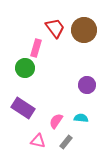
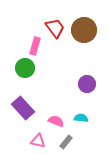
pink rectangle: moved 1 px left, 2 px up
purple circle: moved 1 px up
purple rectangle: rotated 15 degrees clockwise
pink semicircle: rotated 77 degrees clockwise
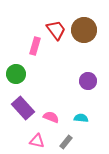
red trapezoid: moved 1 px right, 2 px down
green circle: moved 9 px left, 6 px down
purple circle: moved 1 px right, 3 px up
pink semicircle: moved 5 px left, 4 px up
pink triangle: moved 1 px left
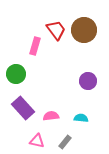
pink semicircle: moved 1 px up; rotated 28 degrees counterclockwise
gray rectangle: moved 1 px left
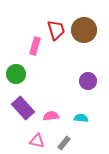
red trapezoid: rotated 20 degrees clockwise
gray rectangle: moved 1 px left, 1 px down
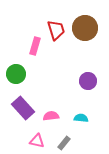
brown circle: moved 1 px right, 2 px up
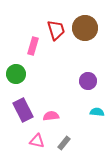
pink rectangle: moved 2 px left
purple rectangle: moved 2 px down; rotated 15 degrees clockwise
cyan semicircle: moved 16 px right, 6 px up
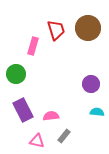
brown circle: moved 3 px right
purple circle: moved 3 px right, 3 px down
gray rectangle: moved 7 px up
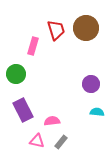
brown circle: moved 2 px left
pink semicircle: moved 1 px right, 5 px down
gray rectangle: moved 3 px left, 6 px down
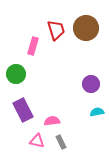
cyan semicircle: rotated 16 degrees counterclockwise
gray rectangle: rotated 64 degrees counterclockwise
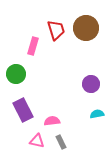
cyan semicircle: moved 2 px down
